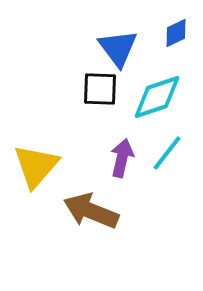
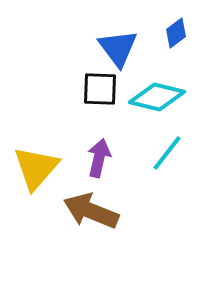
blue diamond: rotated 12 degrees counterclockwise
cyan diamond: rotated 32 degrees clockwise
purple arrow: moved 23 px left
yellow triangle: moved 2 px down
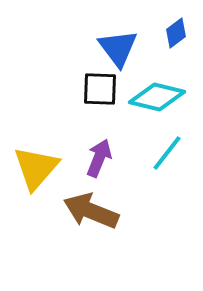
purple arrow: rotated 9 degrees clockwise
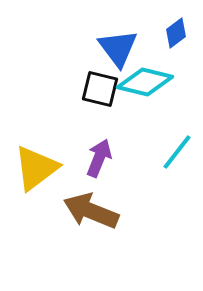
black square: rotated 12 degrees clockwise
cyan diamond: moved 12 px left, 15 px up
cyan line: moved 10 px right, 1 px up
yellow triangle: rotated 12 degrees clockwise
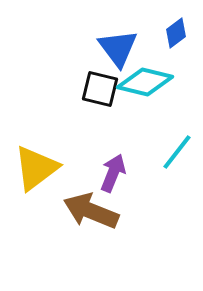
purple arrow: moved 14 px right, 15 px down
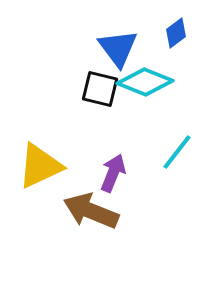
cyan diamond: rotated 8 degrees clockwise
yellow triangle: moved 4 px right, 2 px up; rotated 12 degrees clockwise
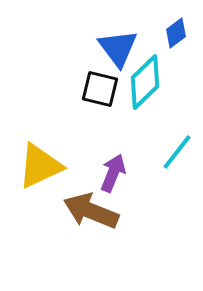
cyan diamond: rotated 66 degrees counterclockwise
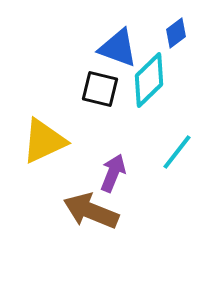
blue triangle: rotated 33 degrees counterclockwise
cyan diamond: moved 4 px right, 2 px up
yellow triangle: moved 4 px right, 25 px up
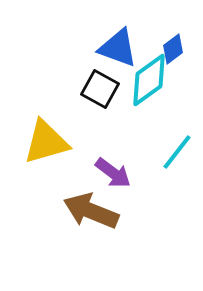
blue diamond: moved 3 px left, 16 px down
cyan diamond: rotated 8 degrees clockwise
black square: rotated 15 degrees clockwise
yellow triangle: moved 2 px right, 1 px down; rotated 9 degrees clockwise
purple arrow: rotated 105 degrees clockwise
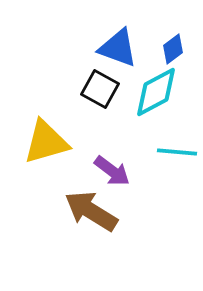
cyan diamond: moved 7 px right, 12 px down; rotated 8 degrees clockwise
cyan line: rotated 57 degrees clockwise
purple arrow: moved 1 px left, 2 px up
brown arrow: rotated 10 degrees clockwise
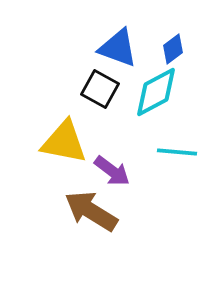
yellow triangle: moved 18 px right; rotated 27 degrees clockwise
